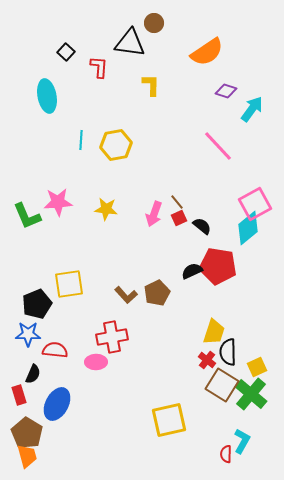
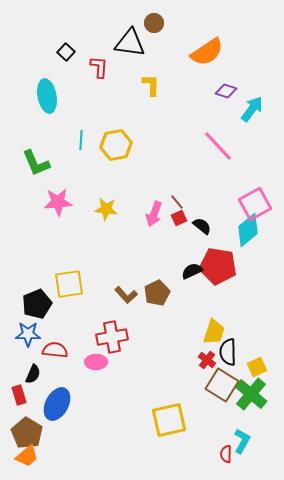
green L-shape at (27, 216): moved 9 px right, 53 px up
cyan diamond at (248, 228): moved 2 px down
orange trapezoid at (27, 456): rotated 65 degrees clockwise
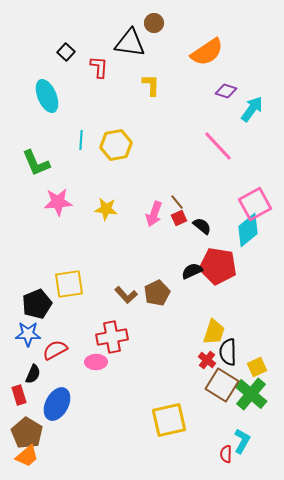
cyan ellipse at (47, 96): rotated 12 degrees counterclockwise
red semicircle at (55, 350): rotated 35 degrees counterclockwise
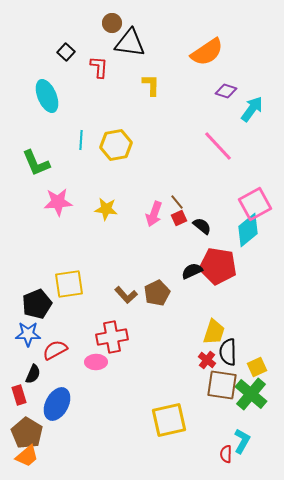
brown circle at (154, 23): moved 42 px left
brown square at (222, 385): rotated 24 degrees counterclockwise
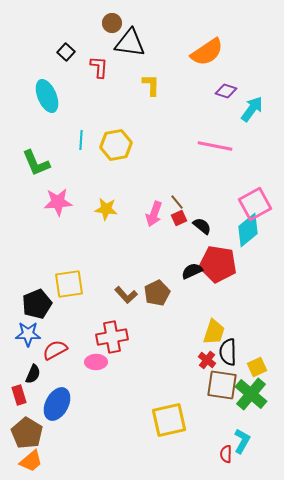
pink line at (218, 146): moved 3 px left; rotated 36 degrees counterclockwise
red pentagon at (218, 266): moved 2 px up
orange trapezoid at (27, 456): moved 4 px right, 5 px down
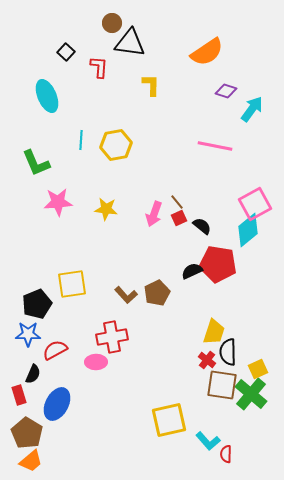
yellow square at (69, 284): moved 3 px right
yellow square at (257, 367): moved 1 px right, 2 px down
cyan L-shape at (242, 441): moved 34 px left; rotated 110 degrees clockwise
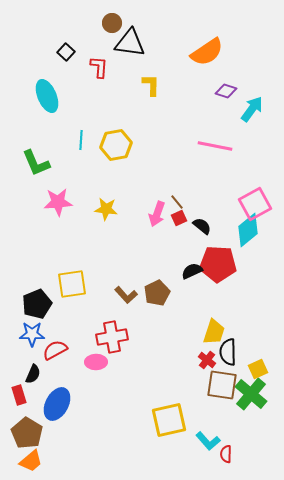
pink arrow at (154, 214): moved 3 px right
red pentagon at (218, 264): rotated 6 degrees counterclockwise
blue star at (28, 334): moved 4 px right
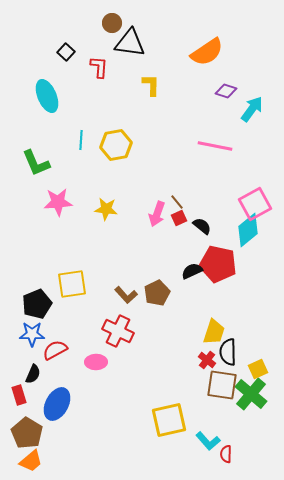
red pentagon at (218, 264): rotated 9 degrees clockwise
red cross at (112, 337): moved 6 px right, 6 px up; rotated 36 degrees clockwise
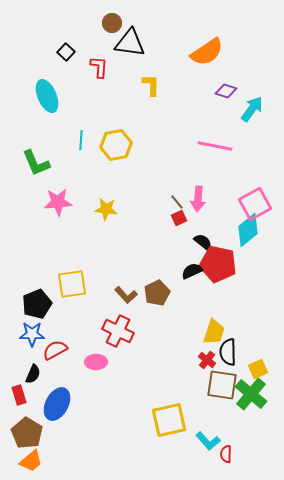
pink arrow at (157, 214): moved 41 px right, 15 px up; rotated 15 degrees counterclockwise
black semicircle at (202, 226): moved 1 px right, 16 px down
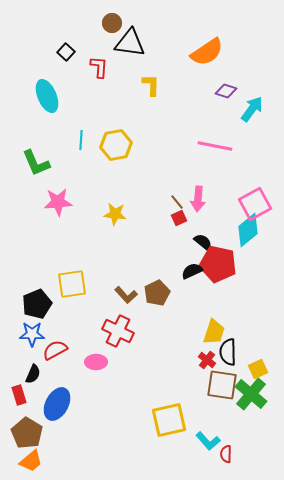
yellow star at (106, 209): moved 9 px right, 5 px down
